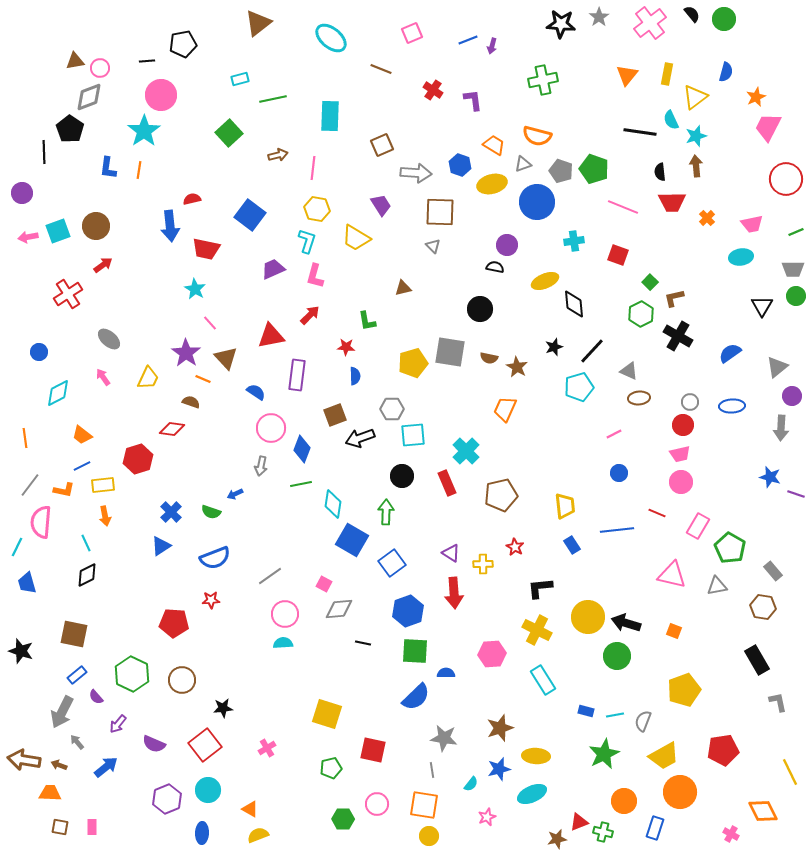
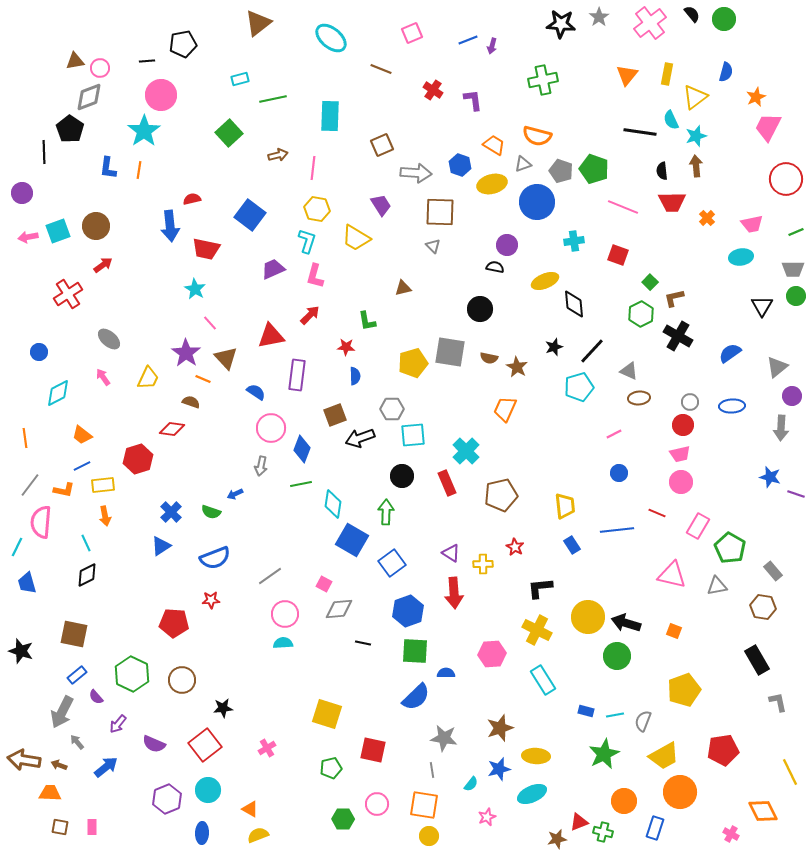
black semicircle at (660, 172): moved 2 px right, 1 px up
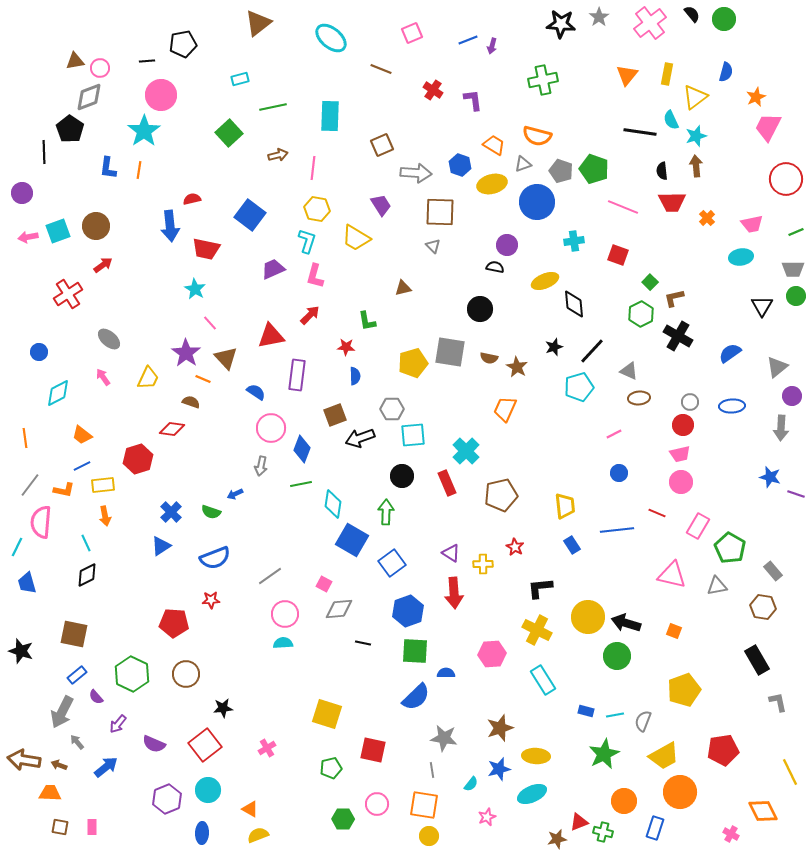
green line at (273, 99): moved 8 px down
brown circle at (182, 680): moved 4 px right, 6 px up
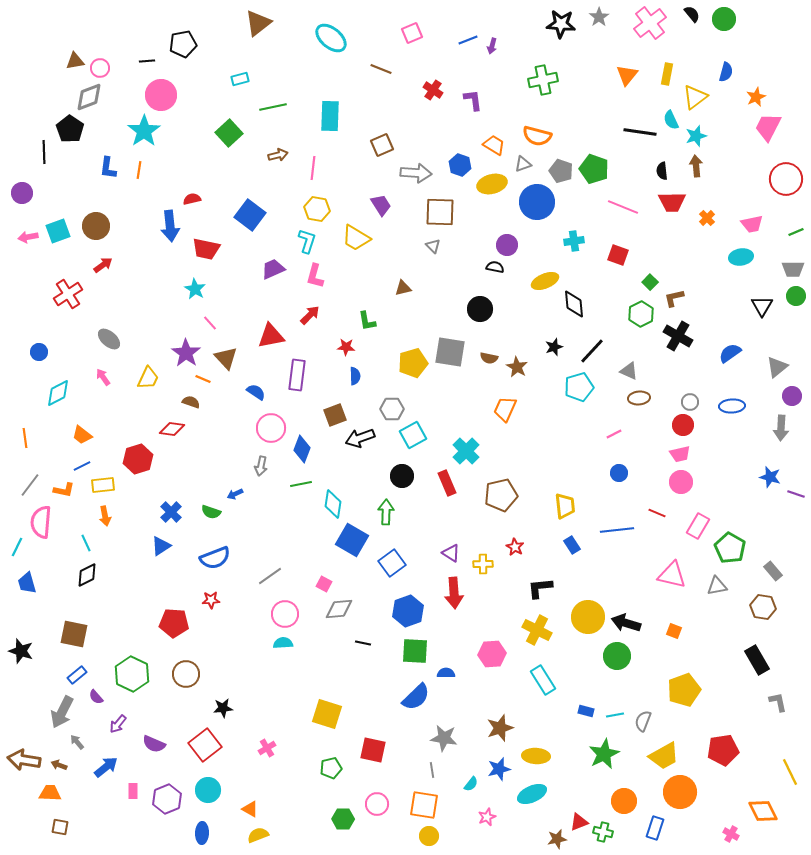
cyan square at (413, 435): rotated 24 degrees counterclockwise
pink rectangle at (92, 827): moved 41 px right, 36 px up
